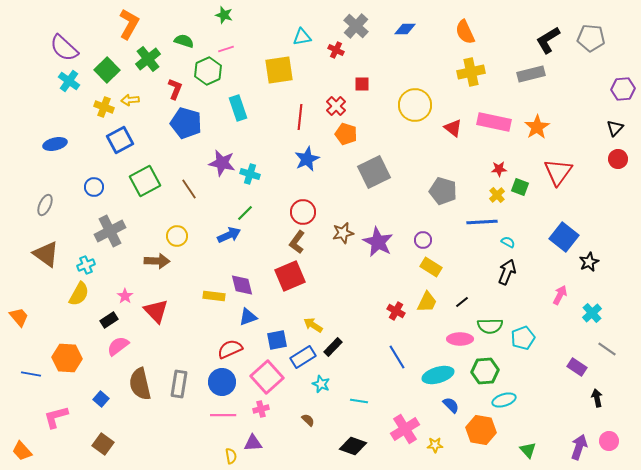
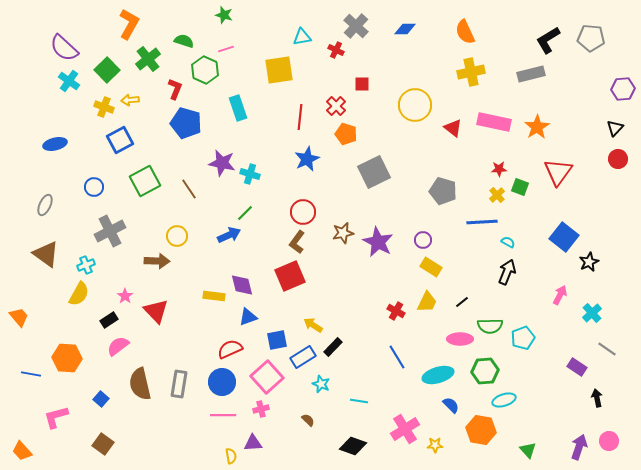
green hexagon at (208, 71): moved 3 px left, 1 px up; rotated 12 degrees counterclockwise
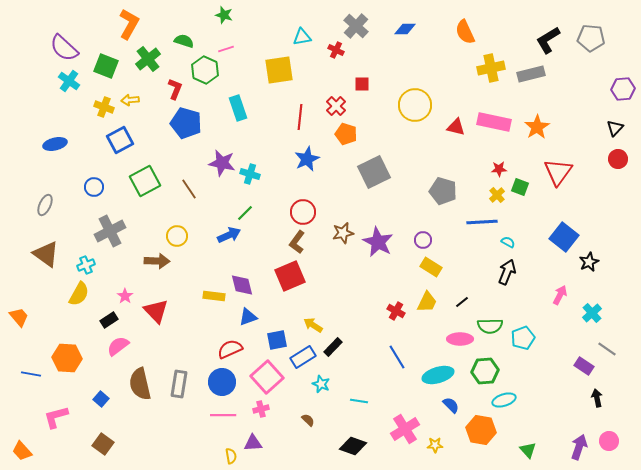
green square at (107, 70): moved 1 px left, 4 px up; rotated 25 degrees counterclockwise
yellow cross at (471, 72): moved 20 px right, 4 px up
red triangle at (453, 128): moved 3 px right, 1 px up; rotated 24 degrees counterclockwise
purple rectangle at (577, 367): moved 7 px right, 1 px up
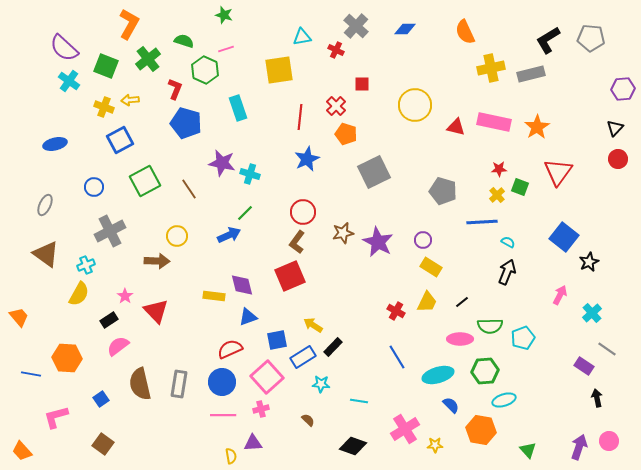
cyan star at (321, 384): rotated 18 degrees counterclockwise
blue square at (101, 399): rotated 14 degrees clockwise
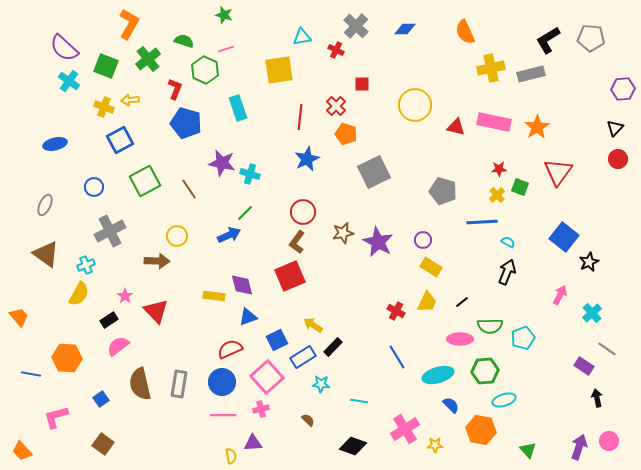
blue square at (277, 340): rotated 15 degrees counterclockwise
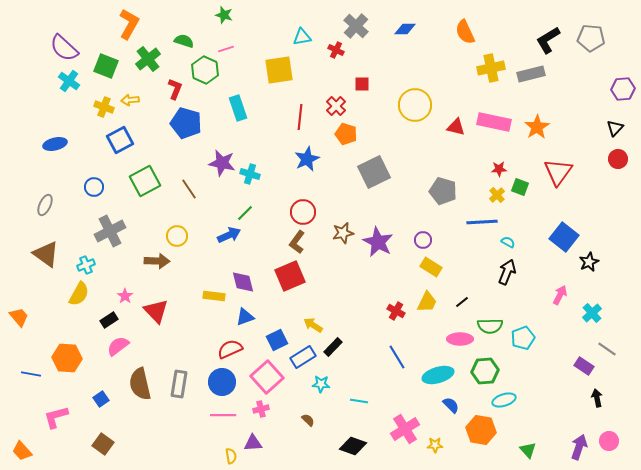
purple diamond at (242, 285): moved 1 px right, 3 px up
blue triangle at (248, 317): moved 3 px left
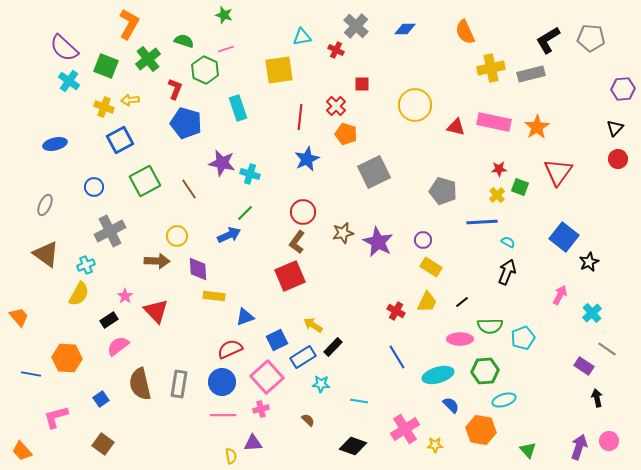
purple diamond at (243, 282): moved 45 px left, 13 px up; rotated 10 degrees clockwise
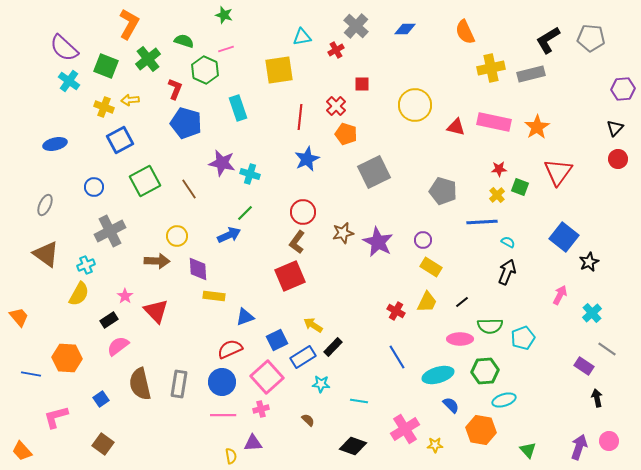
red cross at (336, 50): rotated 35 degrees clockwise
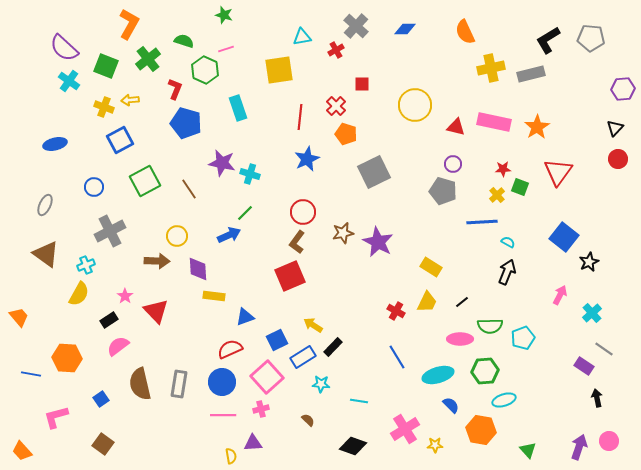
red star at (499, 169): moved 4 px right
purple circle at (423, 240): moved 30 px right, 76 px up
gray line at (607, 349): moved 3 px left
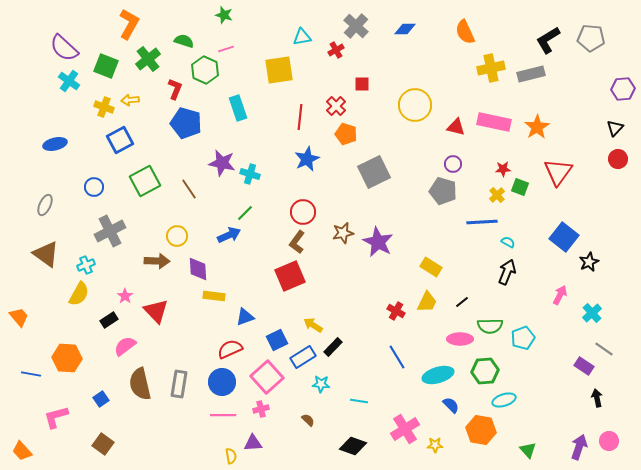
pink semicircle at (118, 346): moved 7 px right
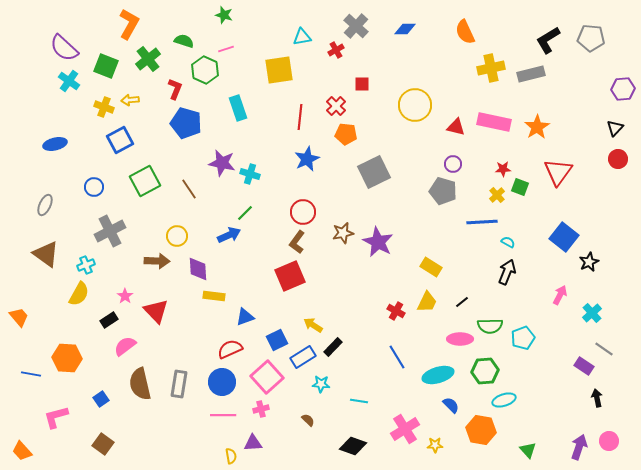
orange pentagon at (346, 134): rotated 10 degrees counterclockwise
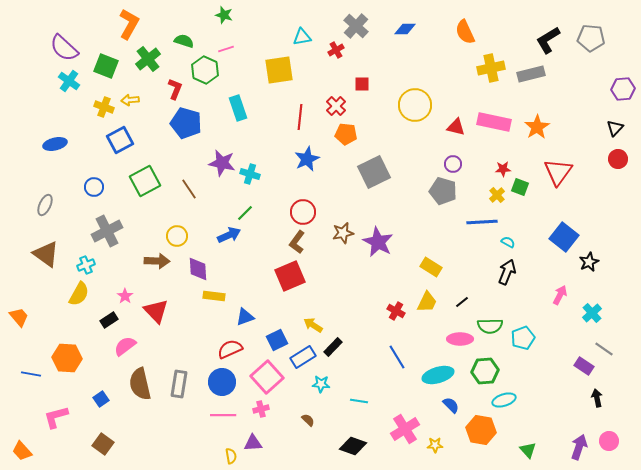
gray cross at (110, 231): moved 3 px left
